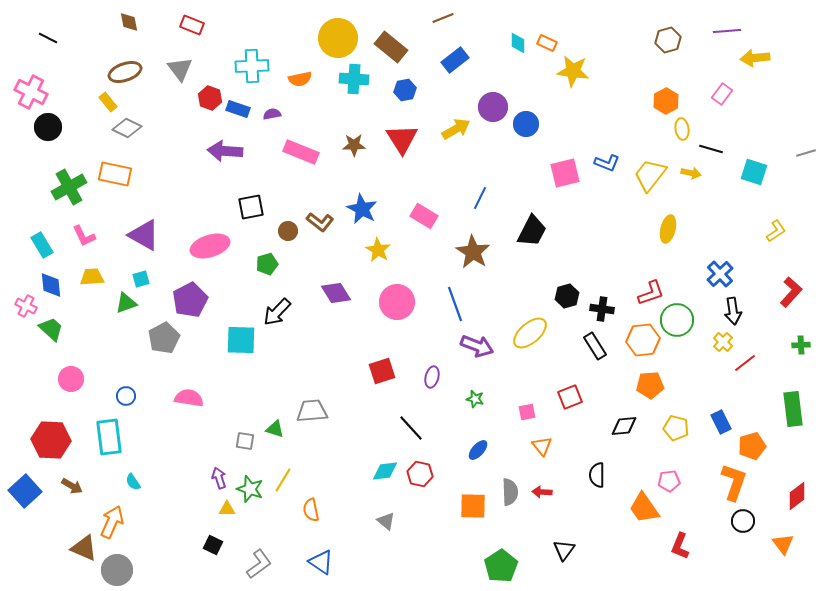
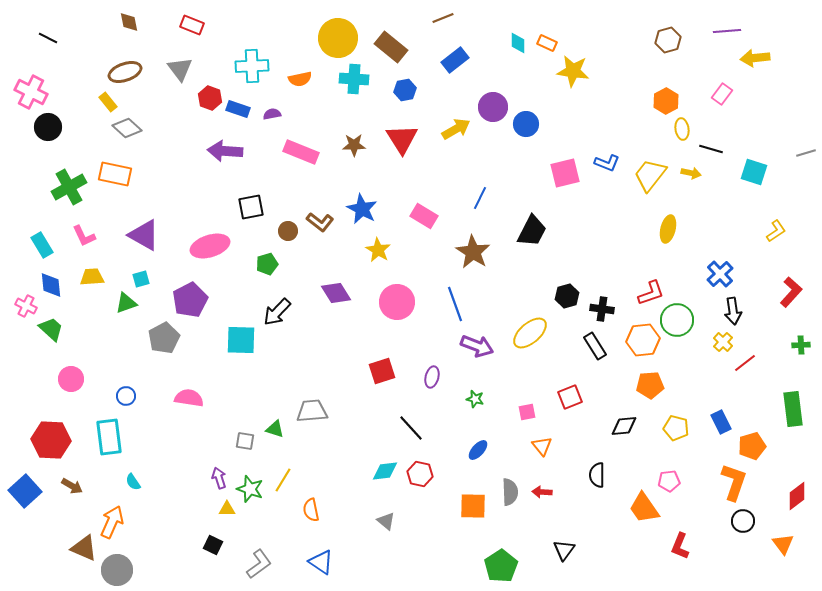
gray diamond at (127, 128): rotated 16 degrees clockwise
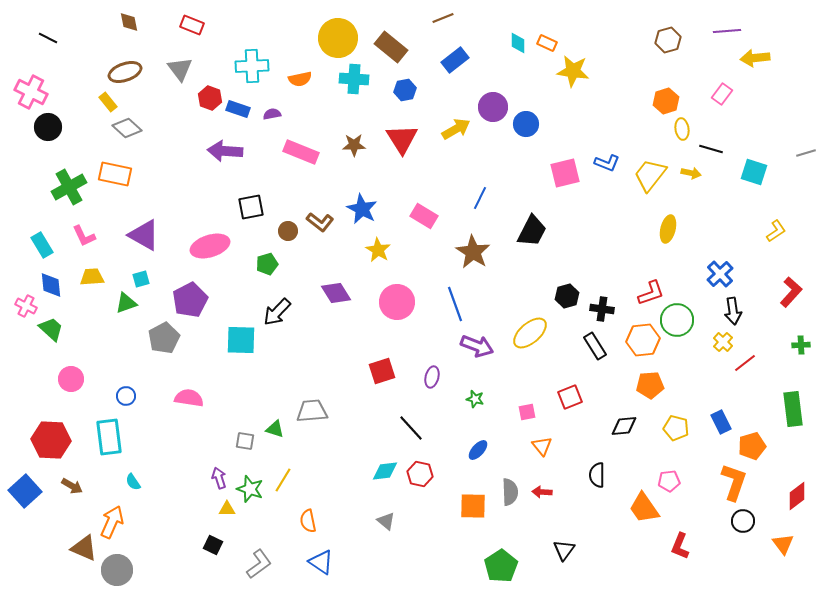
orange hexagon at (666, 101): rotated 10 degrees clockwise
orange semicircle at (311, 510): moved 3 px left, 11 px down
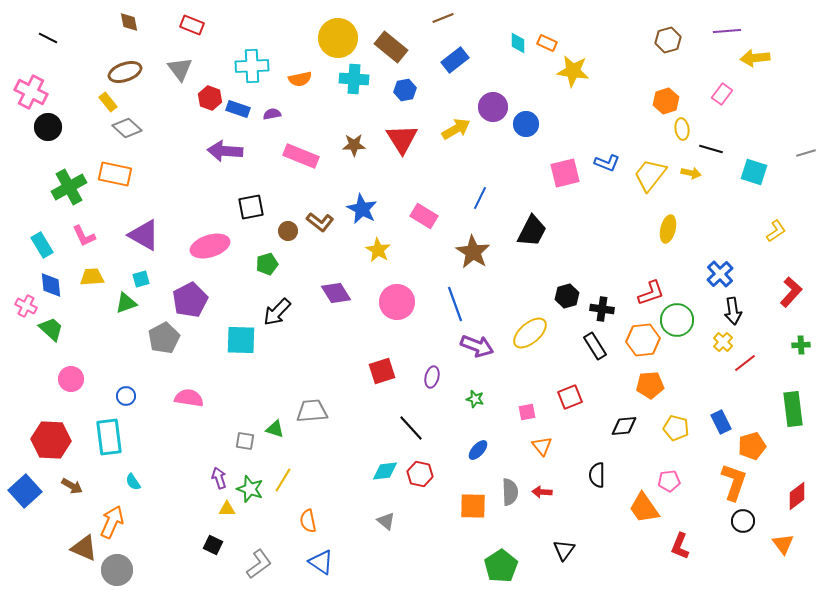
pink rectangle at (301, 152): moved 4 px down
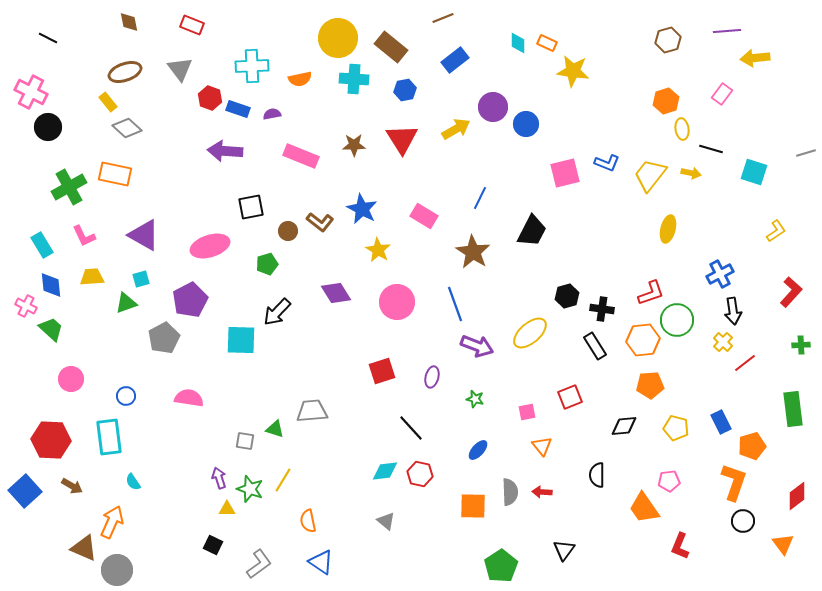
blue cross at (720, 274): rotated 16 degrees clockwise
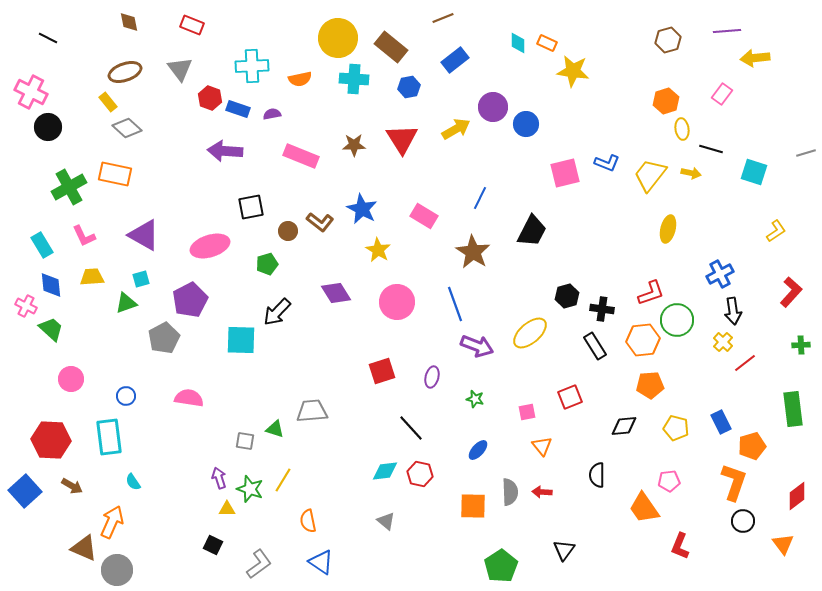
blue hexagon at (405, 90): moved 4 px right, 3 px up
